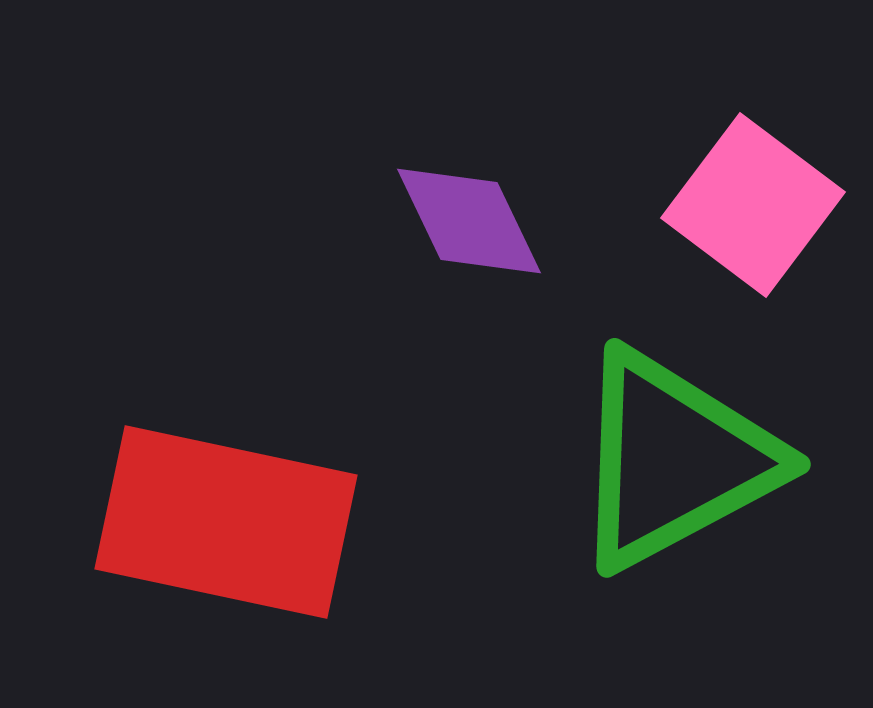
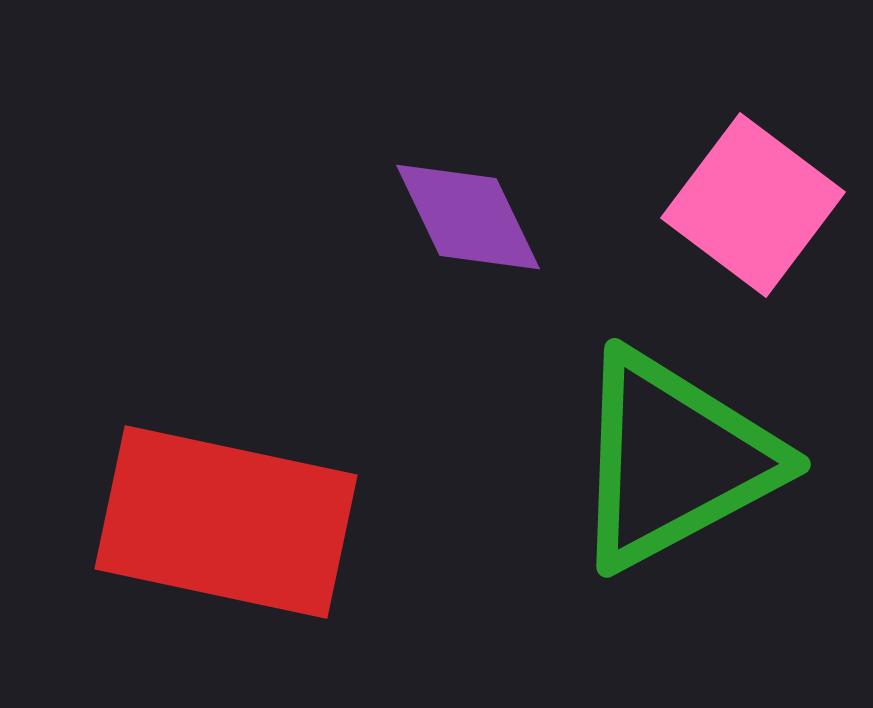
purple diamond: moved 1 px left, 4 px up
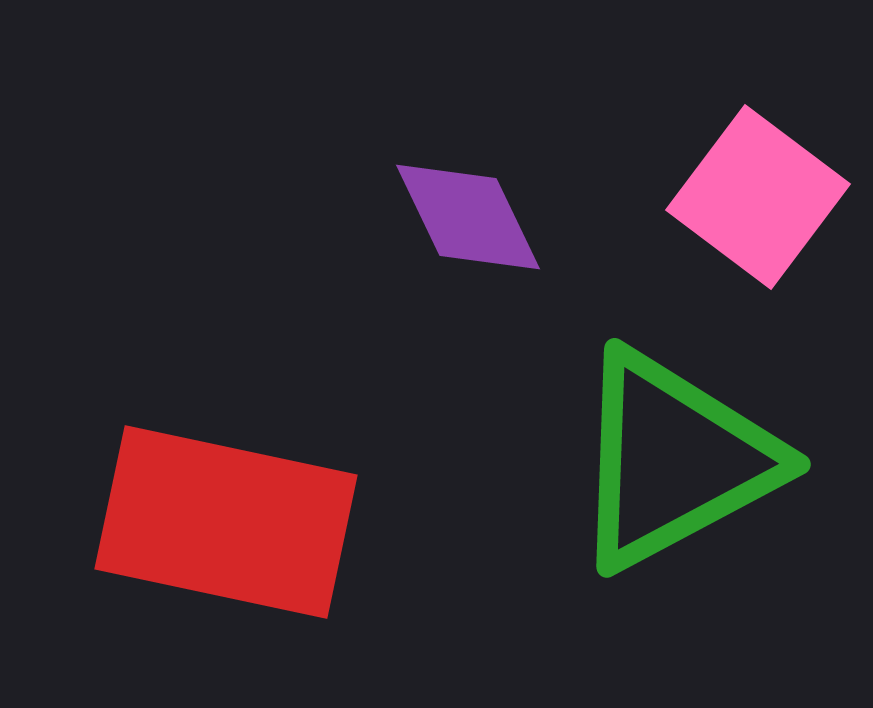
pink square: moved 5 px right, 8 px up
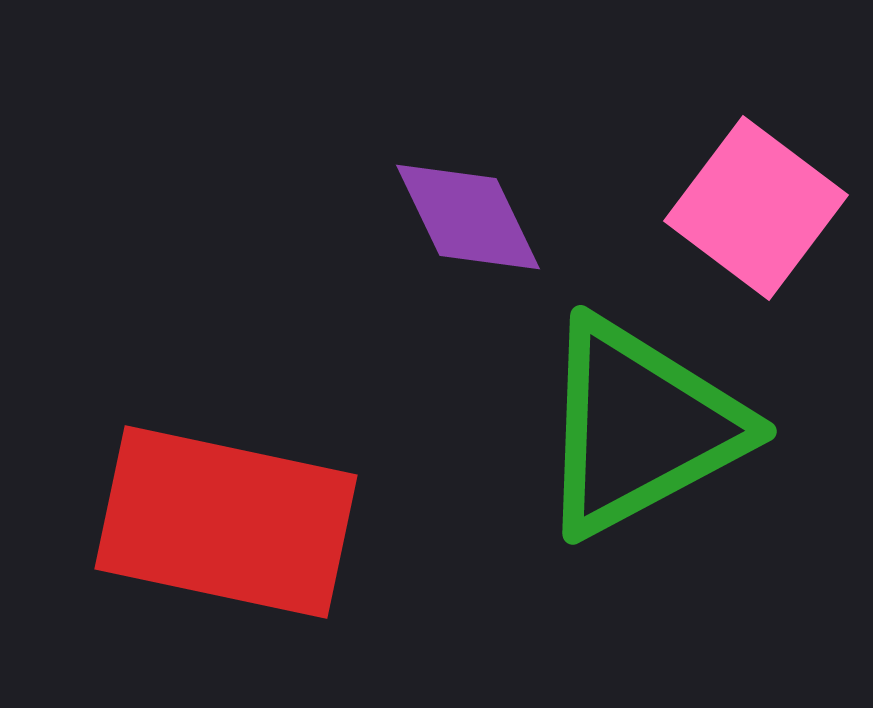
pink square: moved 2 px left, 11 px down
green triangle: moved 34 px left, 33 px up
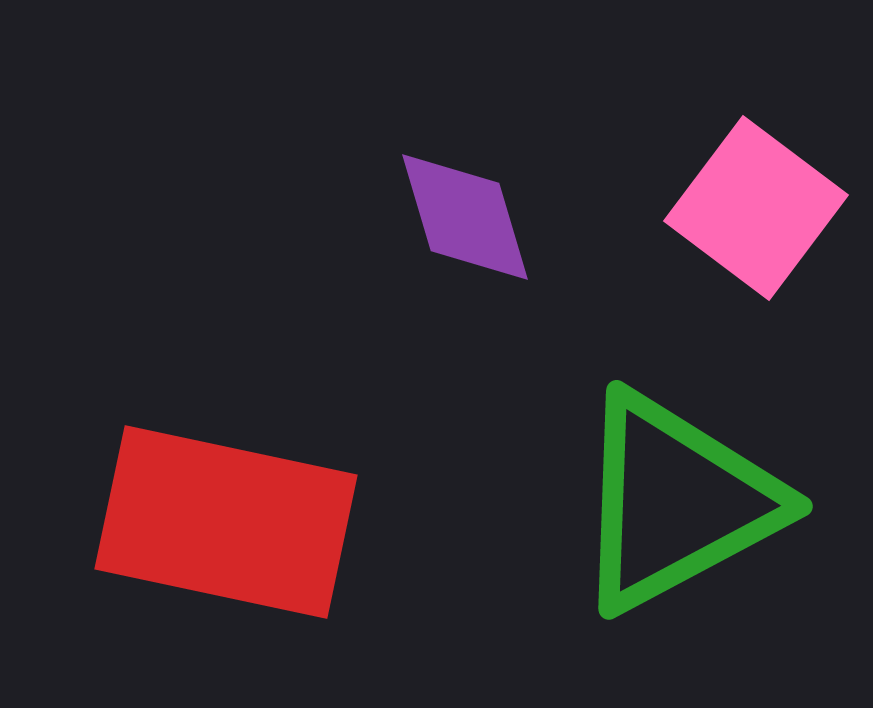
purple diamond: moved 3 px left; rotated 9 degrees clockwise
green triangle: moved 36 px right, 75 px down
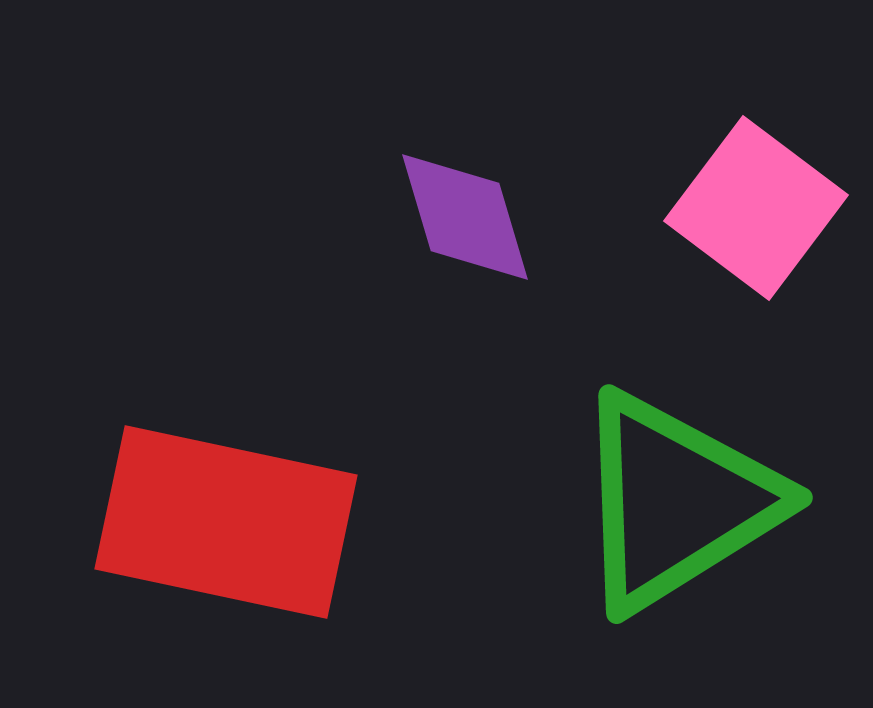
green triangle: rotated 4 degrees counterclockwise
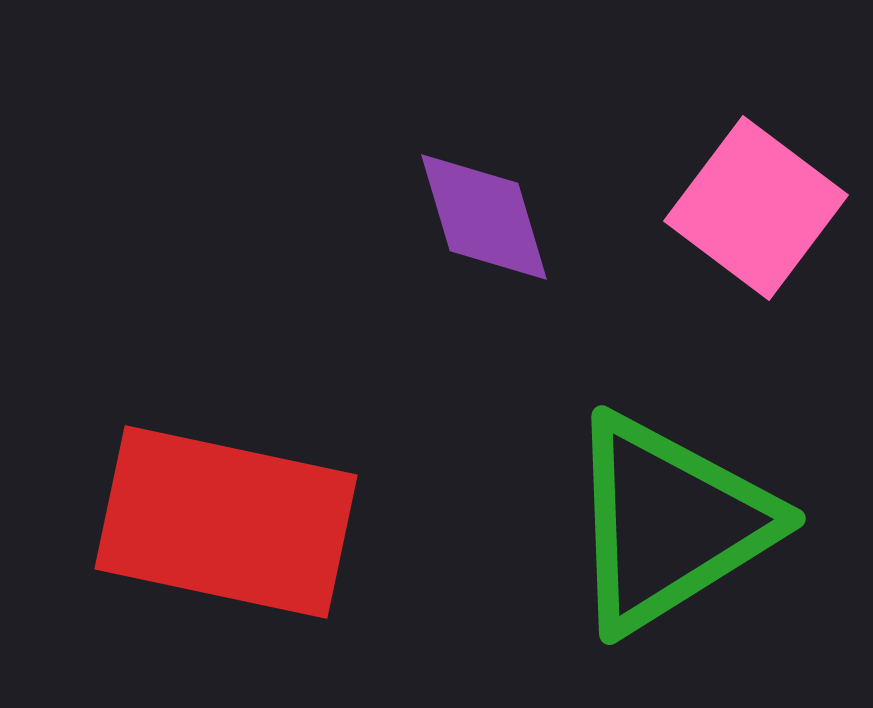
purple diamond: moved 19 px right
green triangle: moved 7 px left, 21 px down
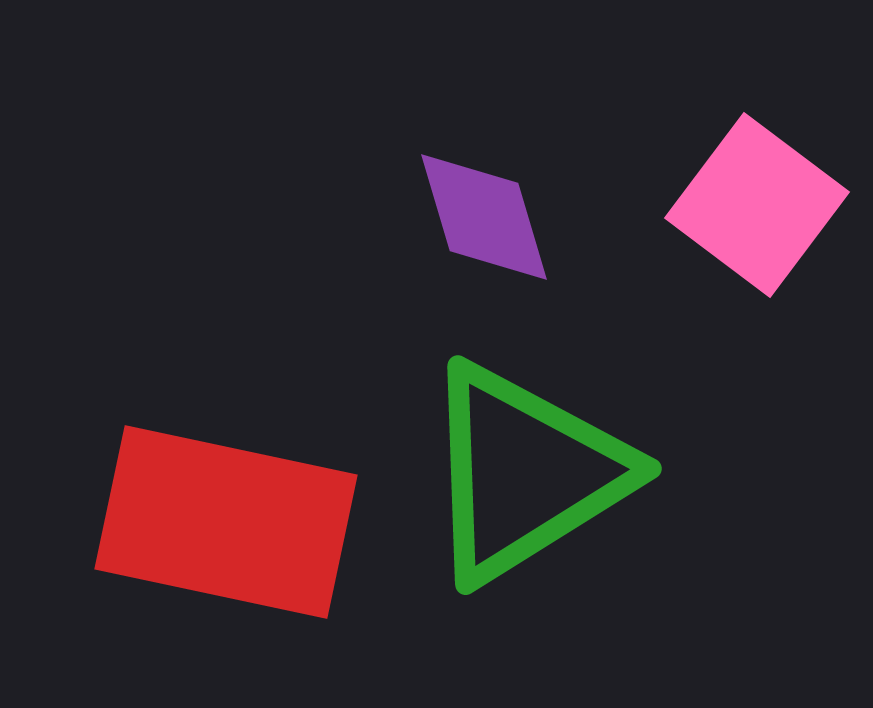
pink square: moved 1 px right, 3 px up
green triangle: moved 144 px left, 50 px up
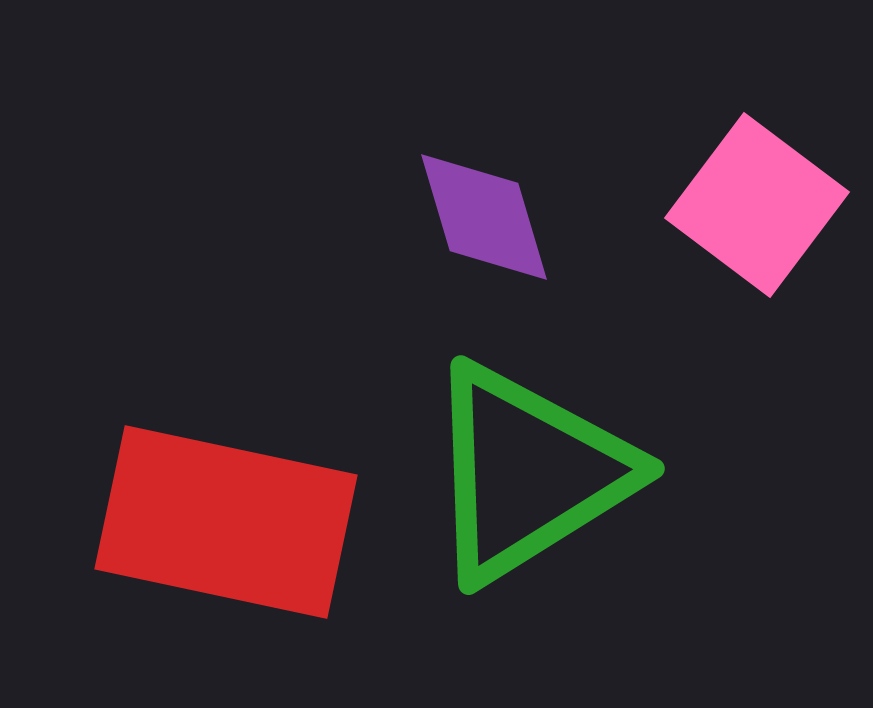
green triangle: moved 3 px right
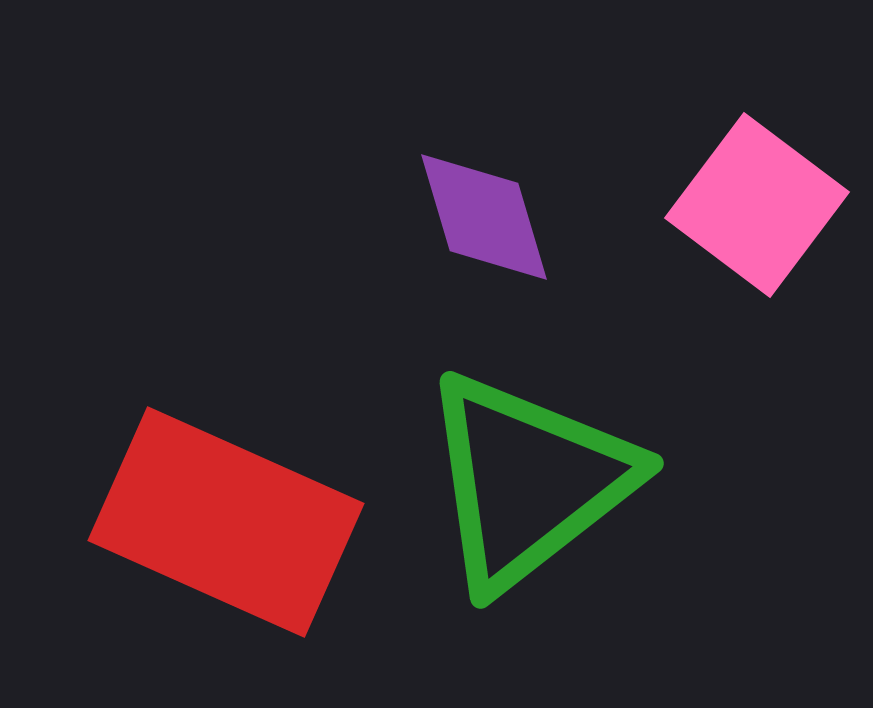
green triangle: moved 8 px down; rotated 6 degrees counterclockwise
red rectangle: rotated 12 degrees clockwise
